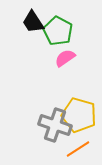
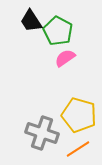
black trapezoid: moved 2 px left, 1 px up
gray cross: moved 13 px left, 8 px down
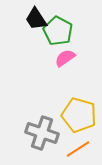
black trapezoid: moved 5 px right, 2 px up
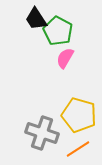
pink semicircle: rotated 25 degrees counterclockwise
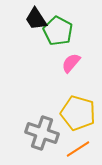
pink semicircle: moved 6 px right, 5 px down; rotated 10 degrees clockwise
yellow pentagon: moved 1 px left, 2 px up
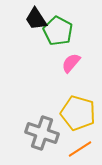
orange line: moved 2 px right
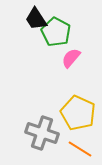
green pentagon: moved 2 px left, 1 px down
pink semicircle: moved 5 px up
yellow pentagon: rotated 8 degrees clockwise
orange line: rotated 65 degrees clockwise
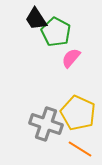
gray cross: moved 4 px right, 9 px up
